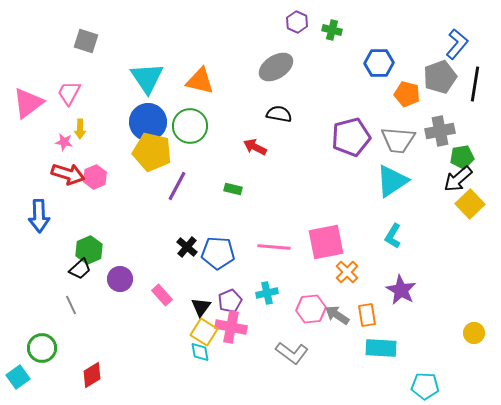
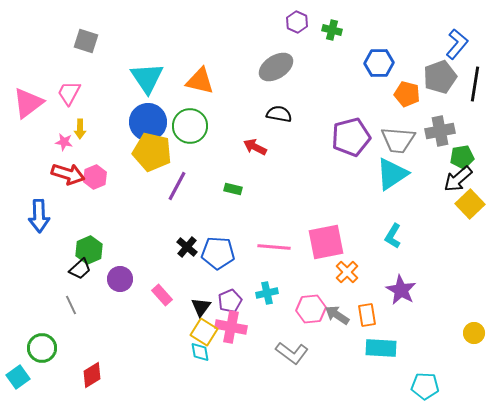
cyan triangle at (392, 181): moved 7 px up
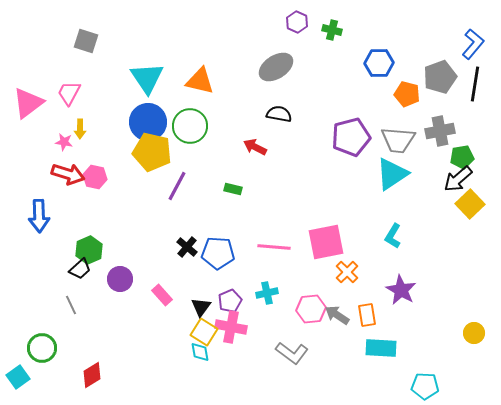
blue L-shape at (457, 44): moved 16 px right
pink hexagon at (95, 177): rotated 25 degrees counterclockwise
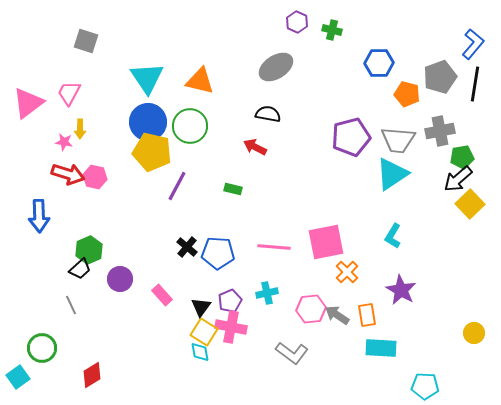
black semicircle at (279, 114): moved 11 px left
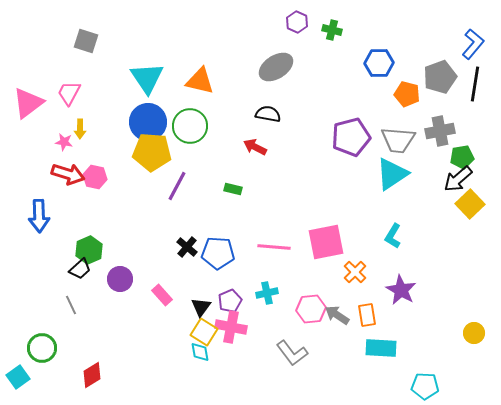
yellow pentagon at (152, 152): rotated 9 degrees counterclockwise
orange cross at (347, 272): moved 8 px right
gray L-shape at (292, 353): rotated 16 degrees clockwise
